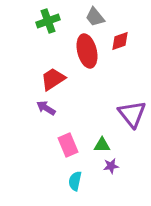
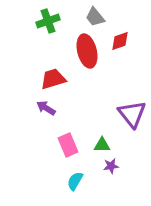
red trapezoid: rotated 16 degrees clockwise
cyan semicircle: rotated 18 degrees clockwise
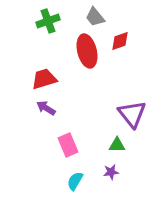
red trapezoid: moved 9 px left
green triangle: moved 15 px right
purple star: moved 6 px down
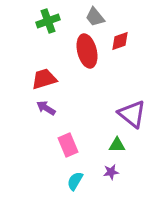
purple triangle: rotated 12 degrees counterclockwise
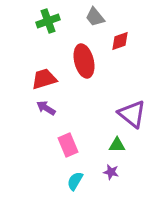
red ellipse: moved 3 px left, 10 px down
purple star: rotated 21 degrees clockwise
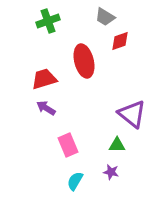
gray trapezoid: moved 10 px right; rotated 20 degrees counterclockwise
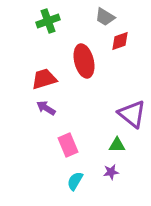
purple star: rotated 21 degrees counterclockwise
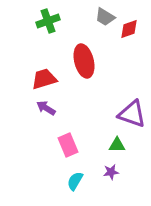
red diamond: moved 9 px right, 12 px up
purple triangle: rotated 20 degrees counterclockwise
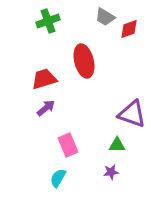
purple arrow: rotated 108 degrees clockwise
cyan semicircle: moved 17 px left, 3 px up
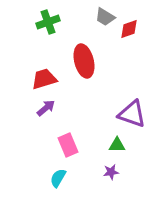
green cross: moved 1 px down
